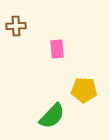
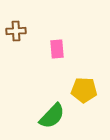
brown cross: moved 5 px down
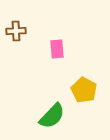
yellow pentagon: rotated 25 degrees clockwise
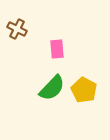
brown cross: moved 1 px right, 2 px up; rotated 30 degrees clockwise
green semicircle: moved 28 px up
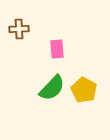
brown cross: moved 2 px right; rotated 30 degrees counterclockwise
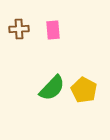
pink rectangle: moved 4 px left, 19 px up
